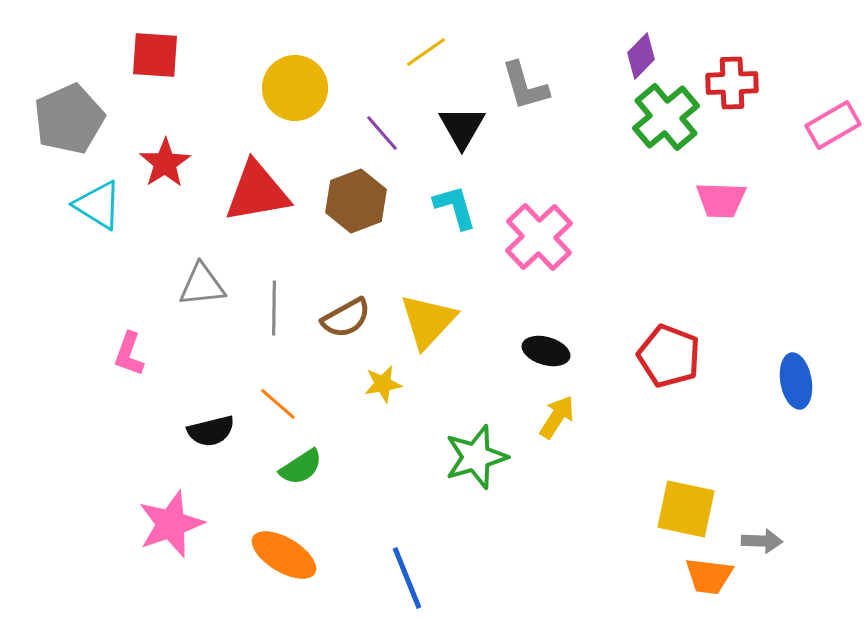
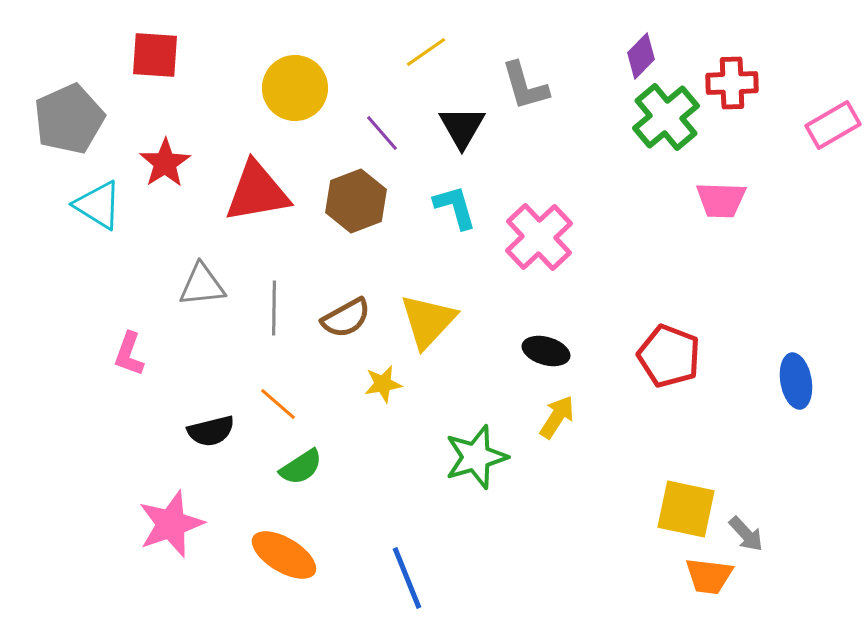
gray arrow: moved 16 px left, 7 px up; rotated 45 degrees clockwise
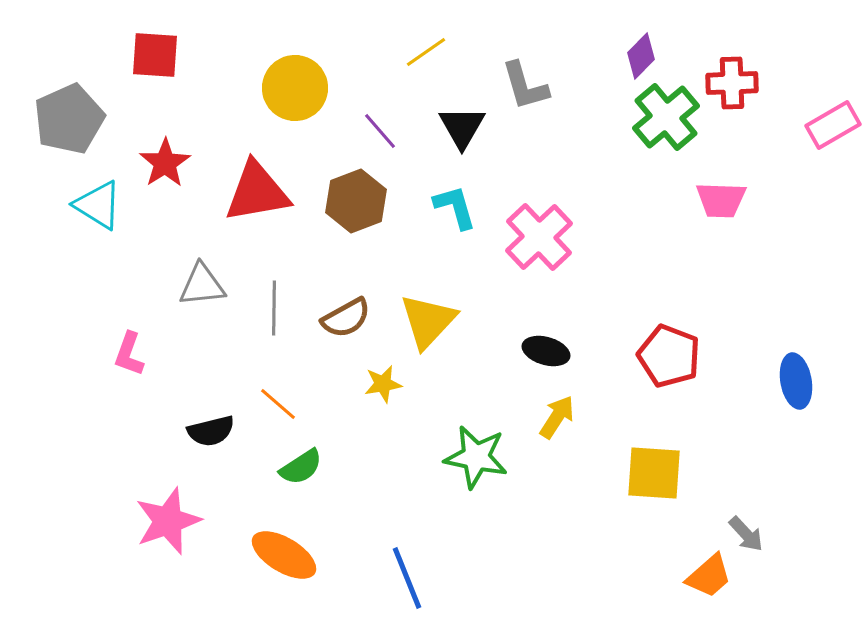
purple line: moved 2 px left, 2 px up
green star: rotated 28 degrees clockwise
yellow square: moved 32 px left, 36 px up; rotated 8 degrees counterclockwise
pink star: moved 3 px left, 3 px up
orange trapezoid: rotated 48 degrees counterclockwise
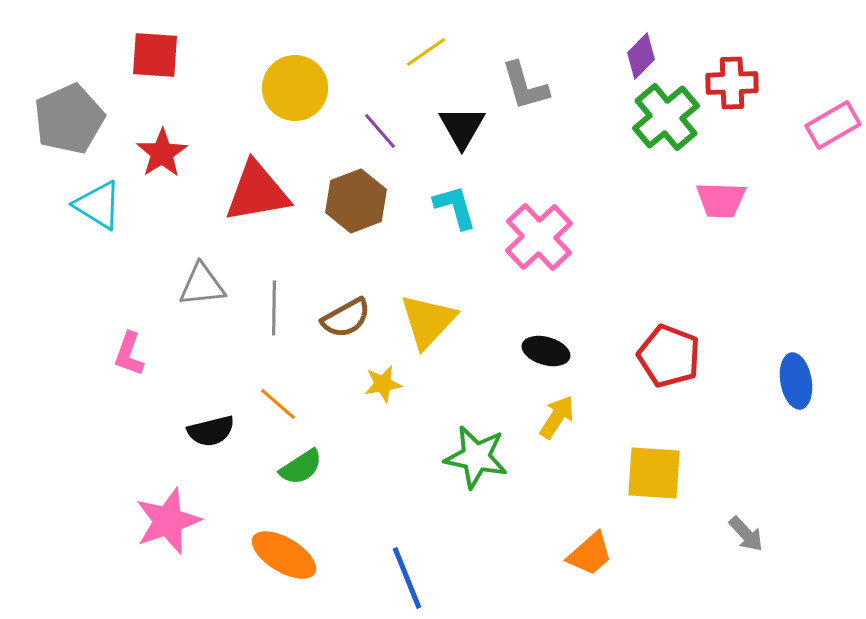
red star: moved 3 px left, 10 px up
orange trapezoid: moved 119 px left, 22 px up
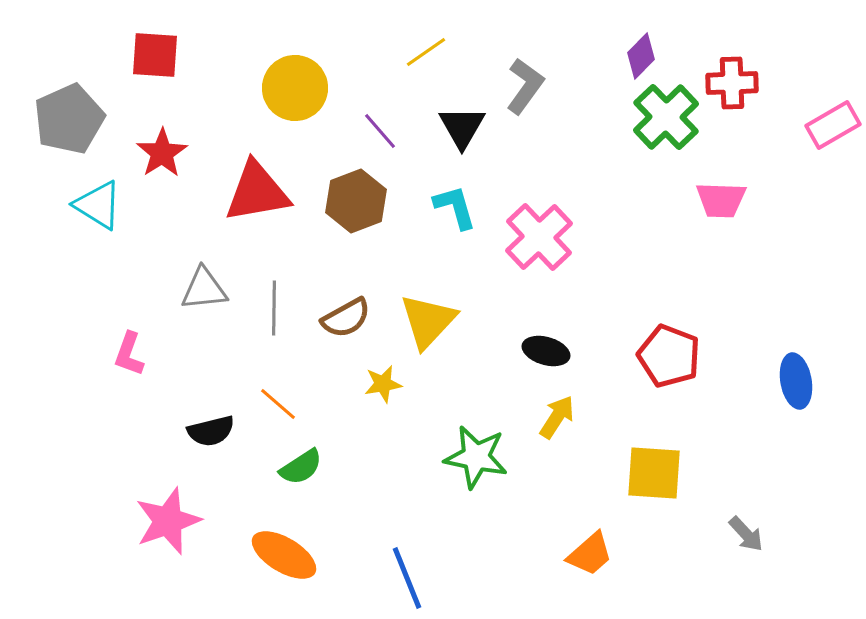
gray L-shape: rotated 128 degrees counterclockwise
green cross: rotated 4 degrees counterclockwise
gray triangle: moved 2 px right, 4 px down
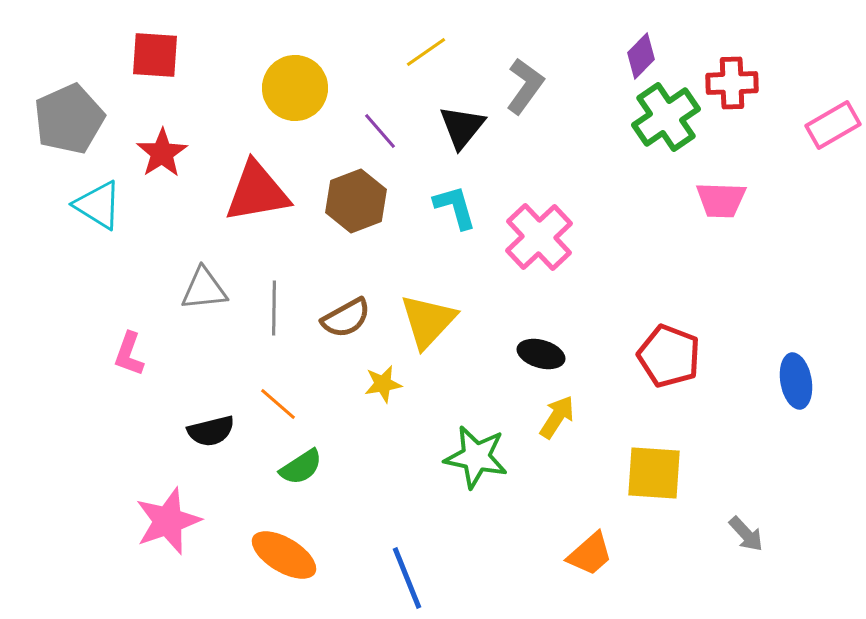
green cross: rotated 10 degrees clockwise
black triangle: rotated 9 degrees clockwise
black ellipse: moved 5 px left, 3 px down
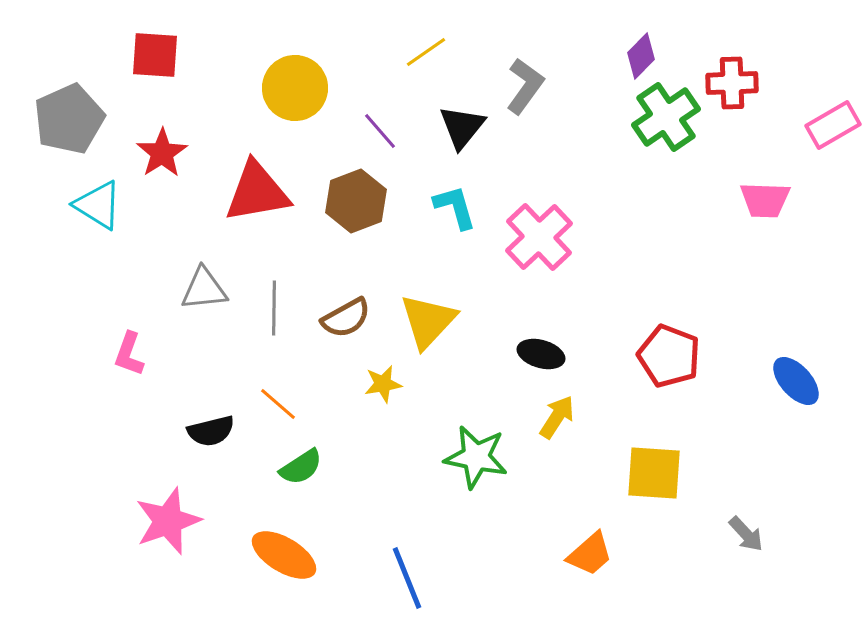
pink trapezoid: moved 44 px right
blue ellipse: rotated 32 degrees counterclockwise
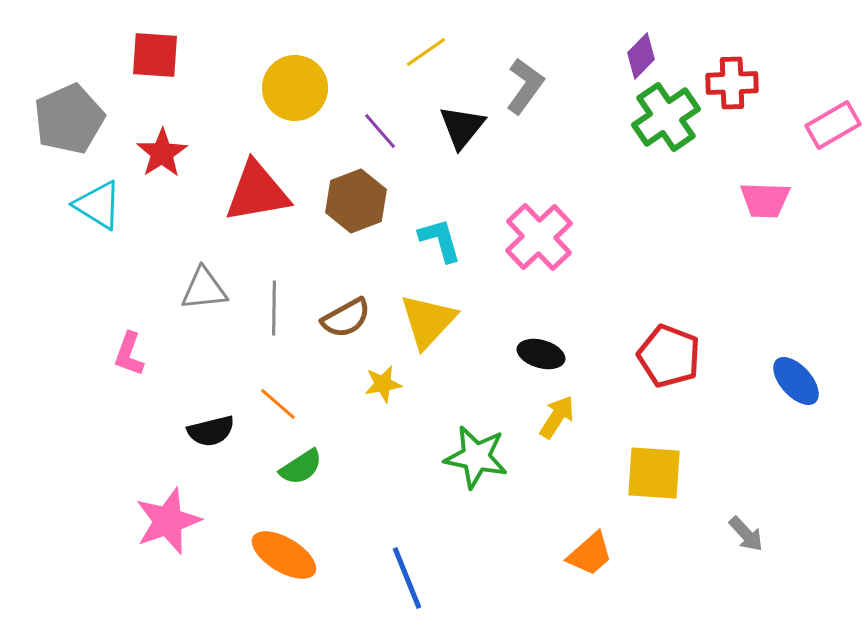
cyan L-shape: moved 15 px left, 33 px down
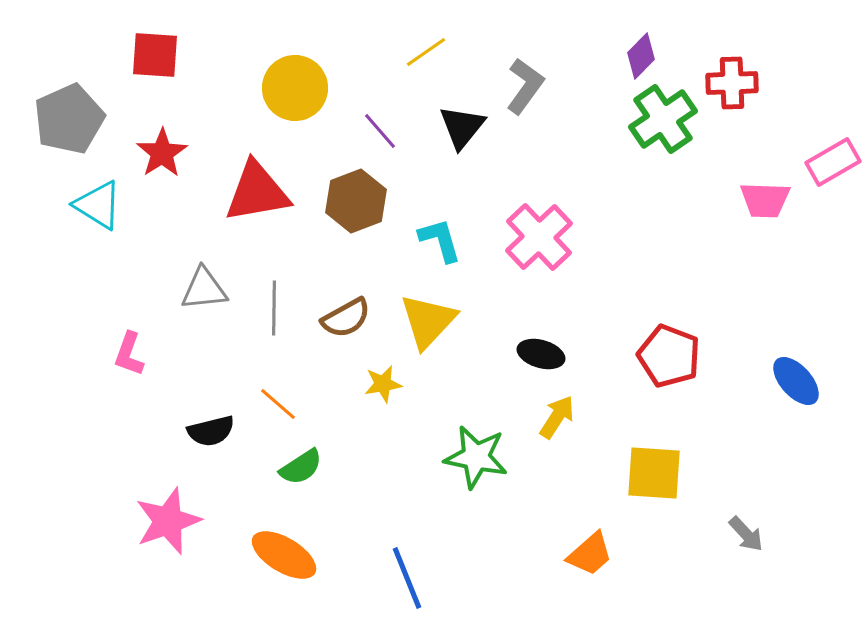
green cross: moved 3 px left, 2 px down
pink rectangle: moved 37 px down
